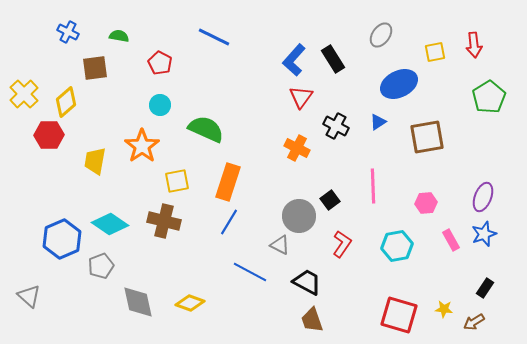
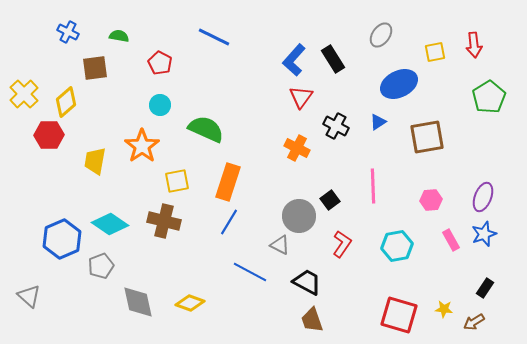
pink hexagon at (426, 203): moved 5 px right, 3 px up
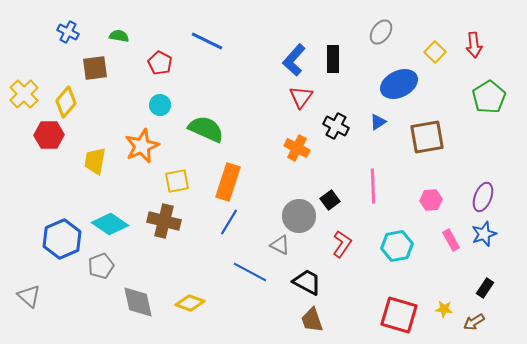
gray ellipse at (381, 35): moved 3 px up
blue line at (214, 37): moved 7 px left, 4 px down
yellow square at (435, 52): rotated 35 degrees counterclockwise
black rectangle at (333, 59): rotated 32 degrees clockwise
yellow diamond at (66, 102): rotated 8 degrees counterclockwise
orange star at (142, 146): rotated 12 degrees clockwise
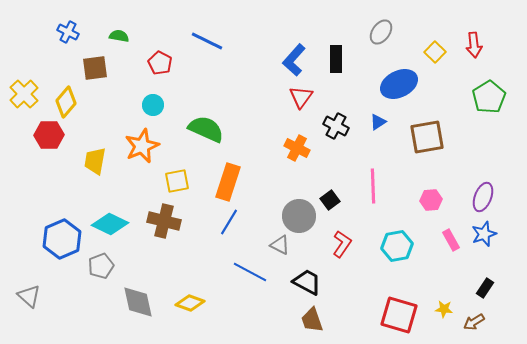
black rectangle at (333, 59): moved 3 px right
cyan circle at (160, 105): moved 7 px left
cyan diamond at (110, 224): rotated 9 degrees counterclockwise
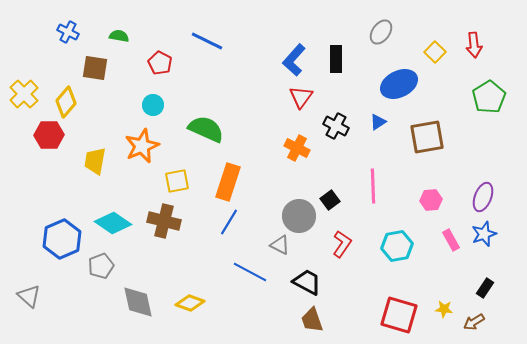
brown square at (95, 68): rotated 16 degrees clockwise
cyan diamond at (110, 224): moved 3 px right, 1 px up; rotated 9 degrees clockwise
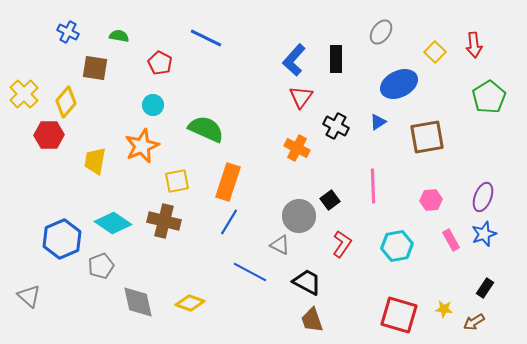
blue line at (207, 41): moved 1 px left, 3 px up
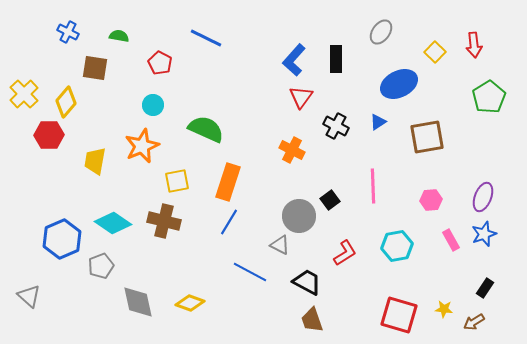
orange cross at (297, 148): moved 5 px left, 2 px down
red L-shape at (342, 244): moved 3 px right, 9 px down; rotated 24 degrees clockwise
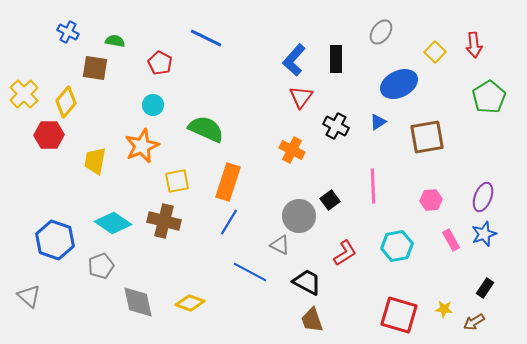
green semicircle at (119, 36): moved 4 px left, 5 px down
blue hexagon at (62, 239): moved 7 px left, 1 px down; rotated 18 degrees counterclockwise
